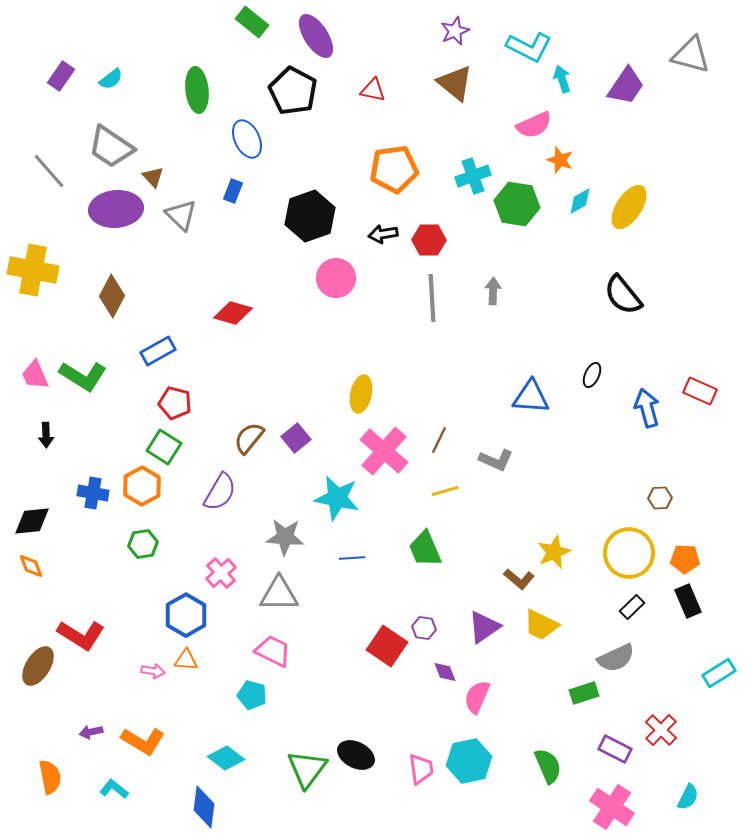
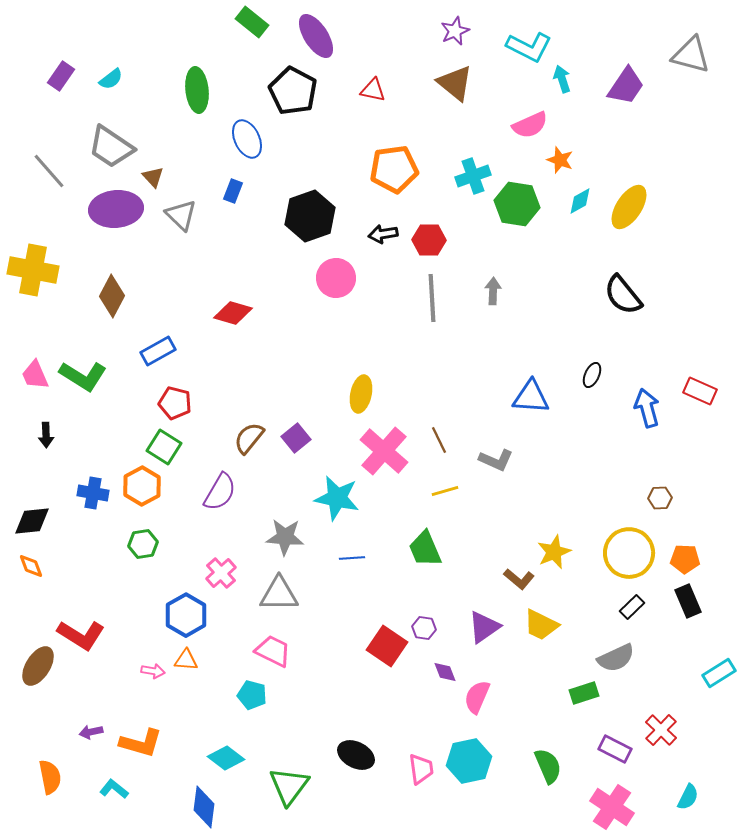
pink semicircle at (534, 125): moved 4 px left
brown line at (439, 440): rotated 52 degrees counterclockwise
orange L-shape at (143, 741): moved 2 px left, 2 px down; rotated 15 degrees counterclockwise
green triangle at (307, 769): moved 18 px left, 17 px down
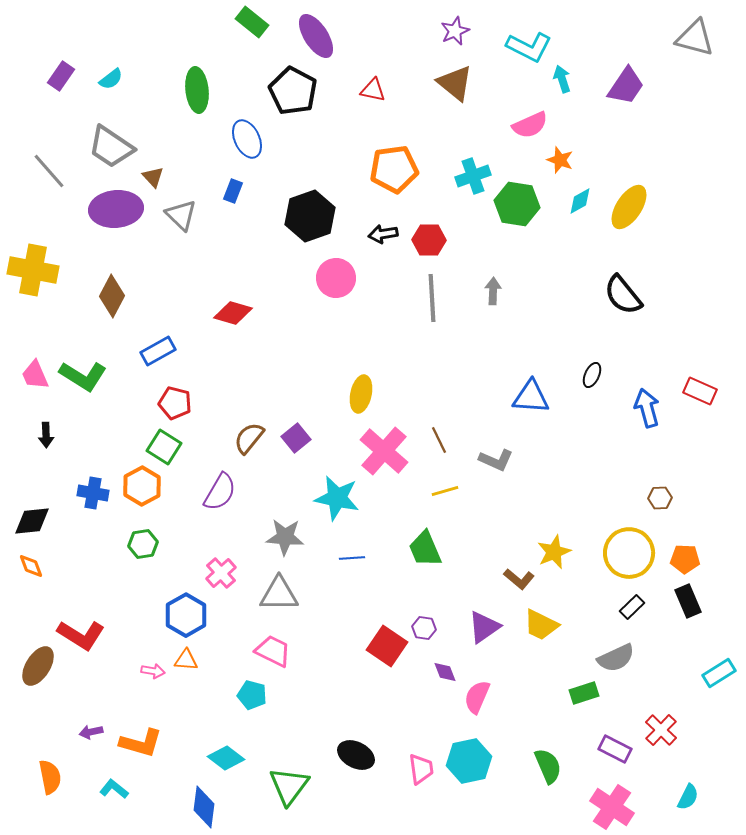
gray triangle at (691, 55): moved 4 px right, 17 px up
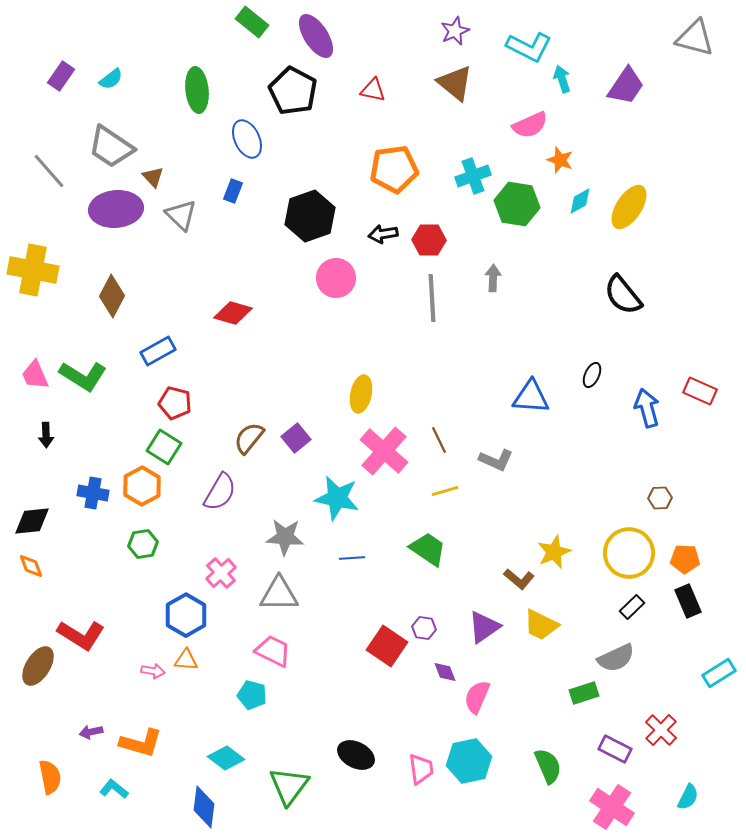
gray arrow at (493, 291): moved 13 px up
green trapezoid at (425, 549): moved 3 px right; rotated 147 degrees clockwise
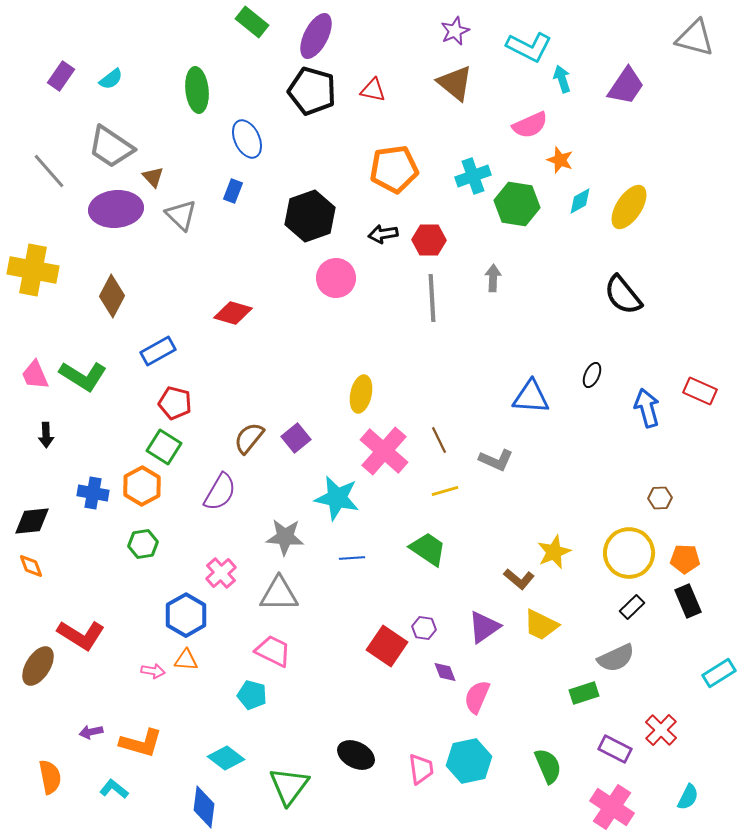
purple ellipse at (316, 36): rotated 60 degrees clockwise
black pentagon at (293, 91): moved 19 px right; rotated 12 degrees counterclockwise
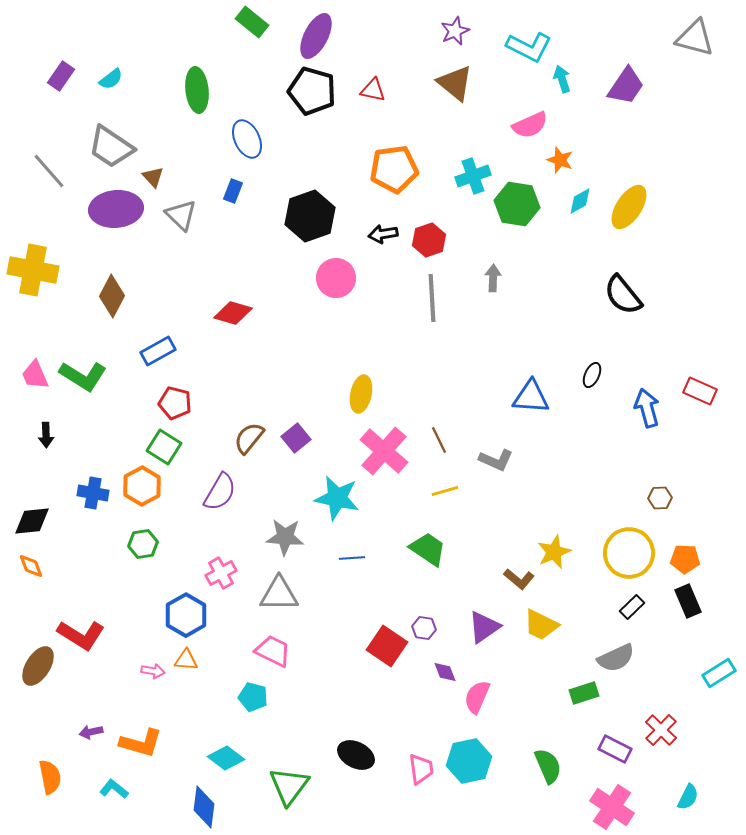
red hexagon at (429, 240): rotated 20 degrees counterclockwise
pink cross at (221, 573): rotated 12 degrees clockwise
cyan pentagon at (252, 695): moved 1 px right, 2 px down
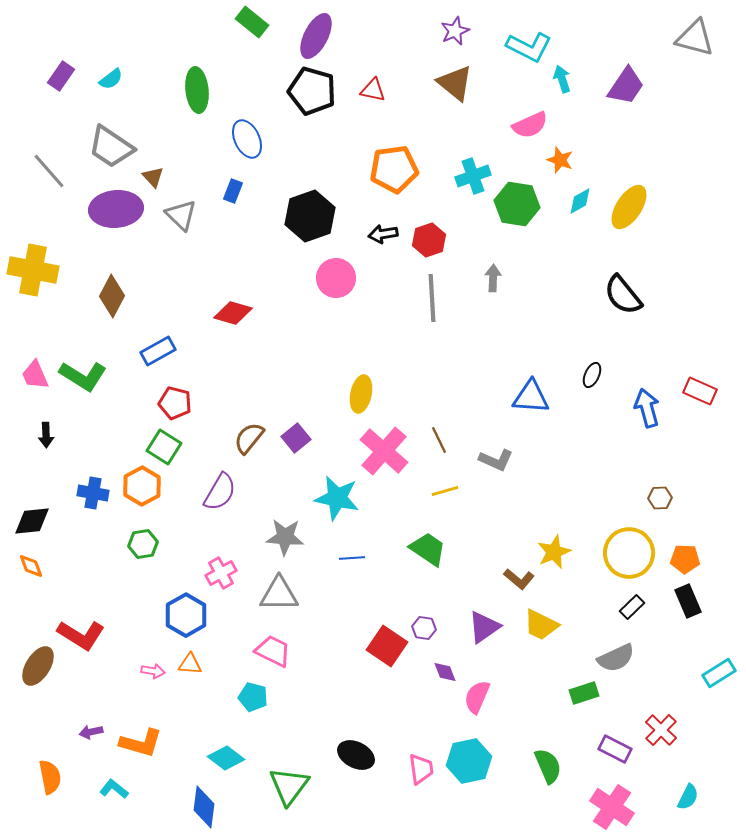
orange triangle at (186, 660): moved 4 px right, 4 px down
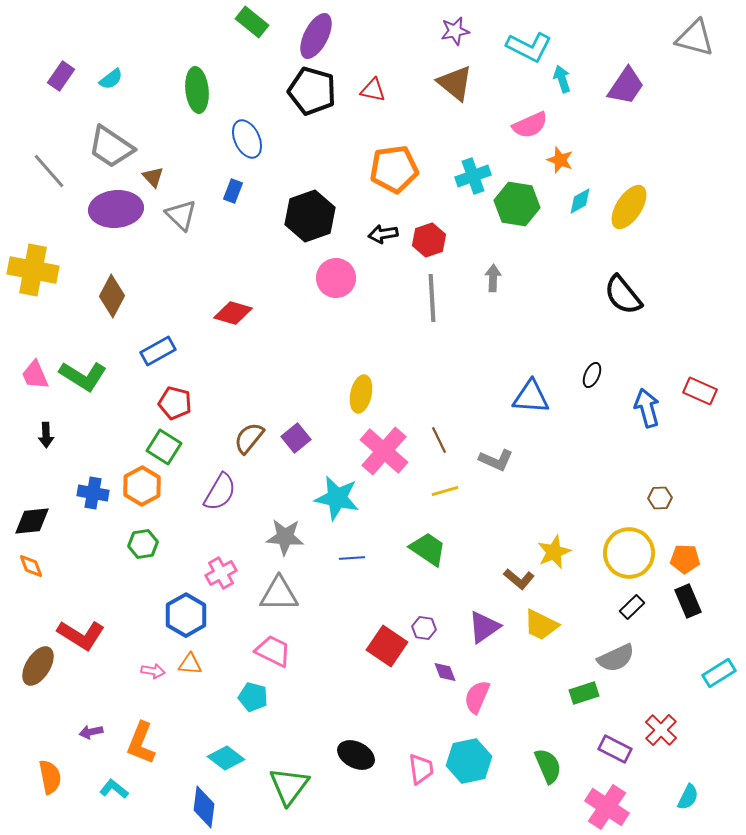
purple star at (455, 31): rotated 12 degrees clockwise
orange L-shape at (141, 743): rotated 96 degrees clockwise
pink cross at (612, 807): moved 5 px left
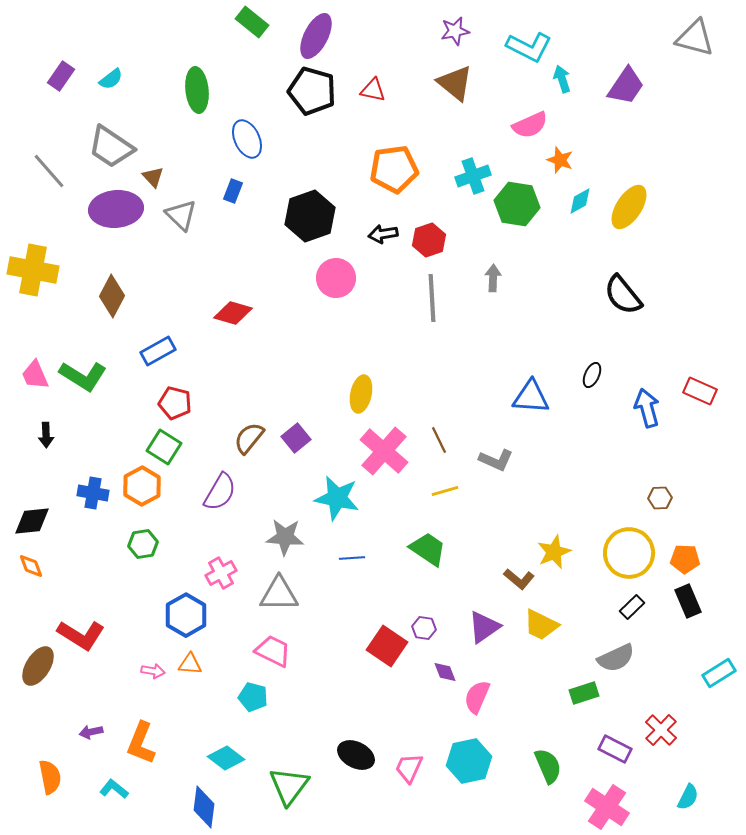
pink trapezoid at (421, 769): moved 12 px left, 1 px up; rotated 148 degrees counterclockwise
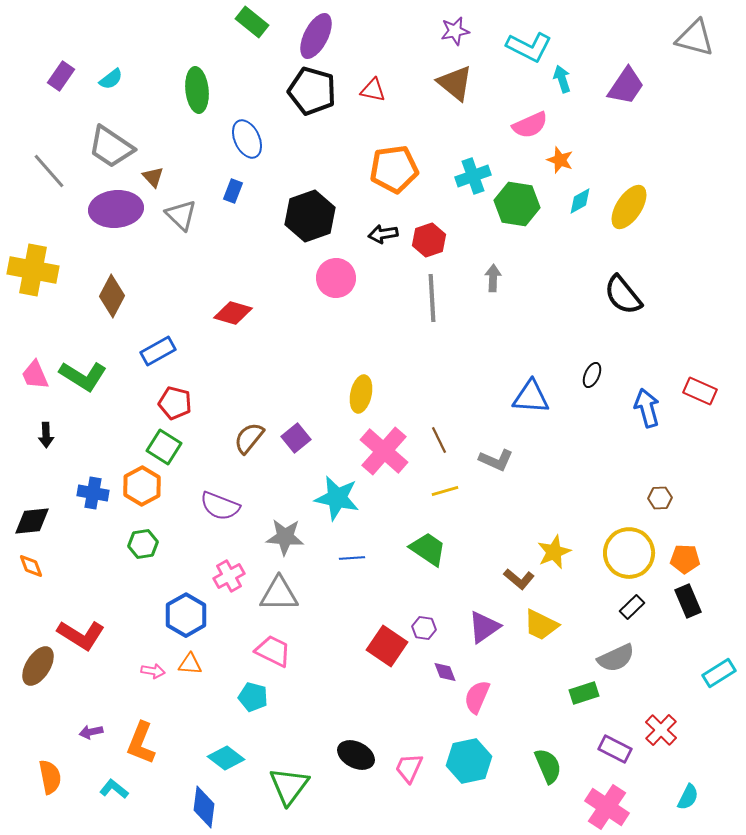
purple semicircle at (220, 492): moved 14 px down; rotated 81 degrees clockwise
pink cross at (221, 573): moved 8 px right, 3 px down
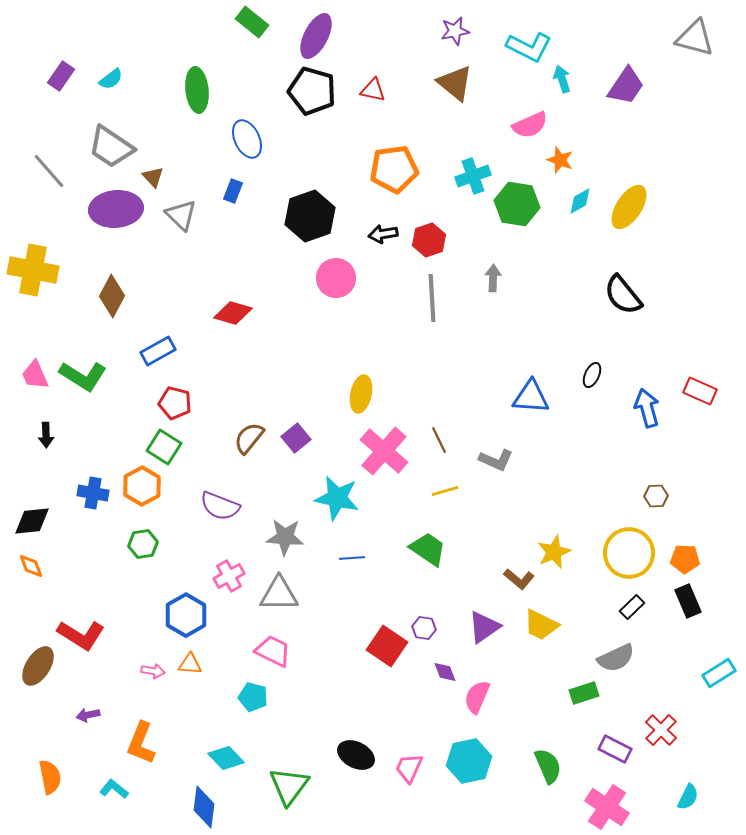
brown hexagon at (660, 498): moved 4 px left, 2 px up
purple arrow at (91, 732): moved 3 px left, 17 px up
cyan diamond at (226, 758): rotated 9 degrees clockwise
